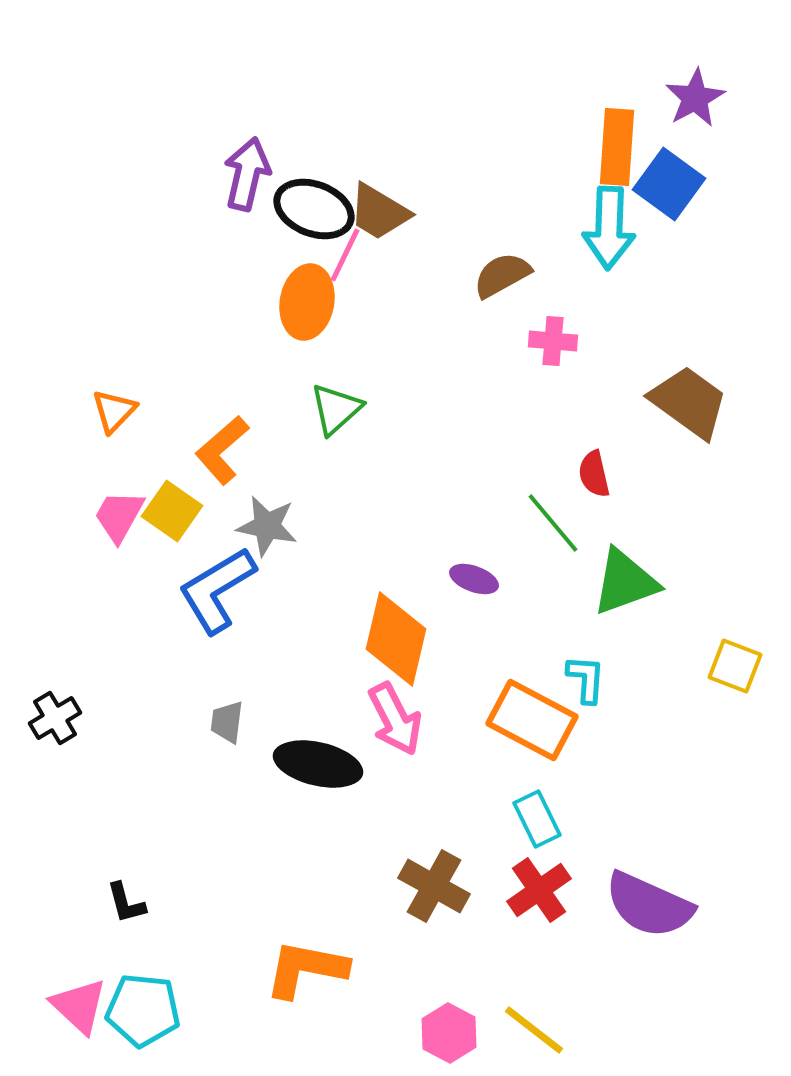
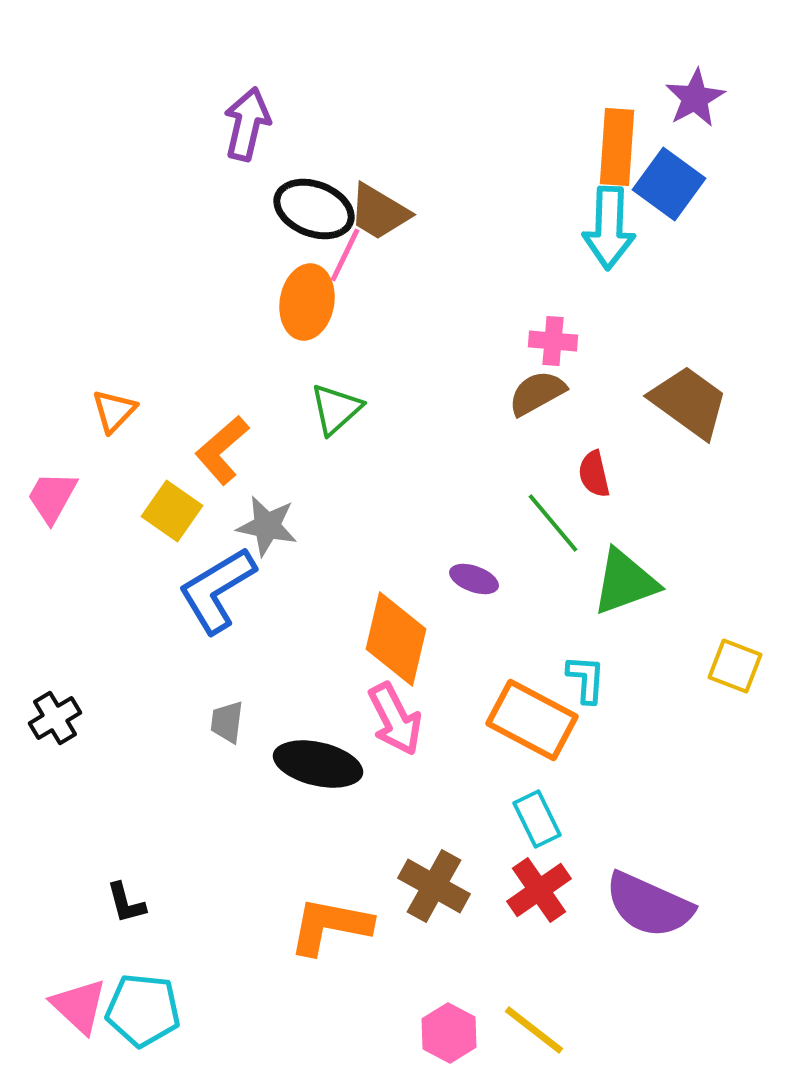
purple arrow at (247, 174): moved 50 px up
brown semicircle at (502, 275): moved 35 px right, 118 px down
pink trapezoid at (119, 516): moved 67 px left, 19 px up
orange L-shape at (306, 969): moved 24 px right, 43 px up
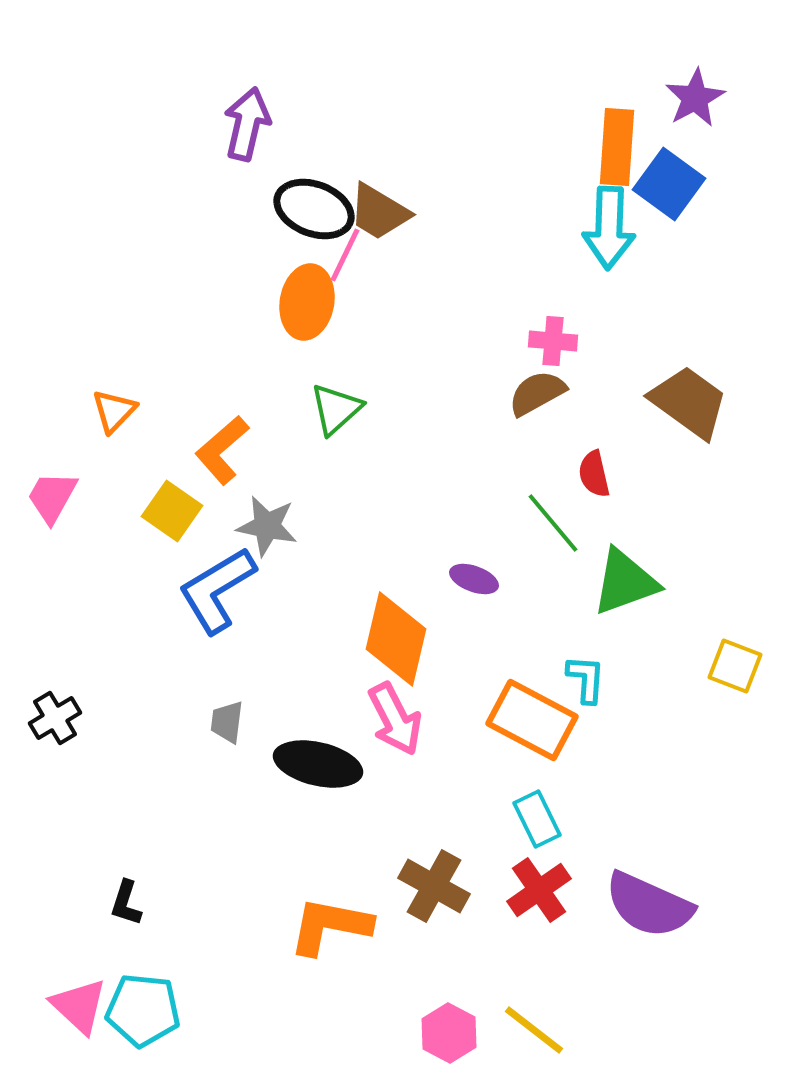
black L-shape at (126, 903): rotated 33 degrees clockwise
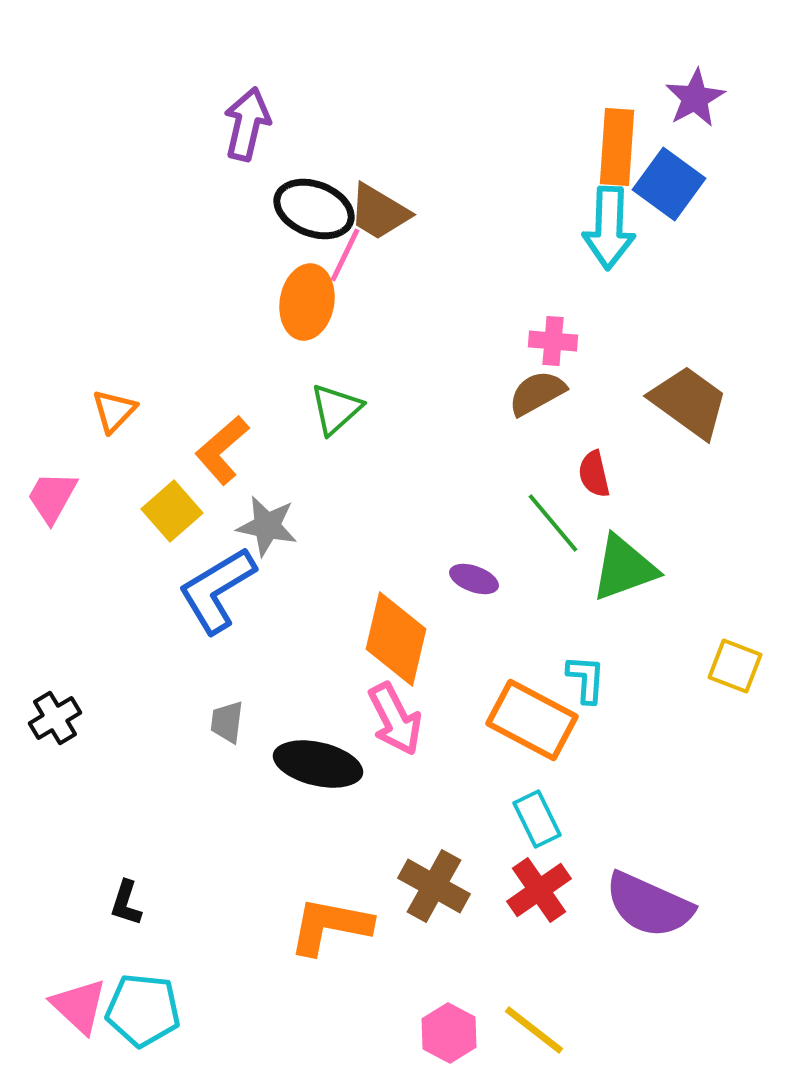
yellow square at (172, 511): rotated 14 degrees clockwise
green triangle at (625, 582): moved 1 px left, 14 px up
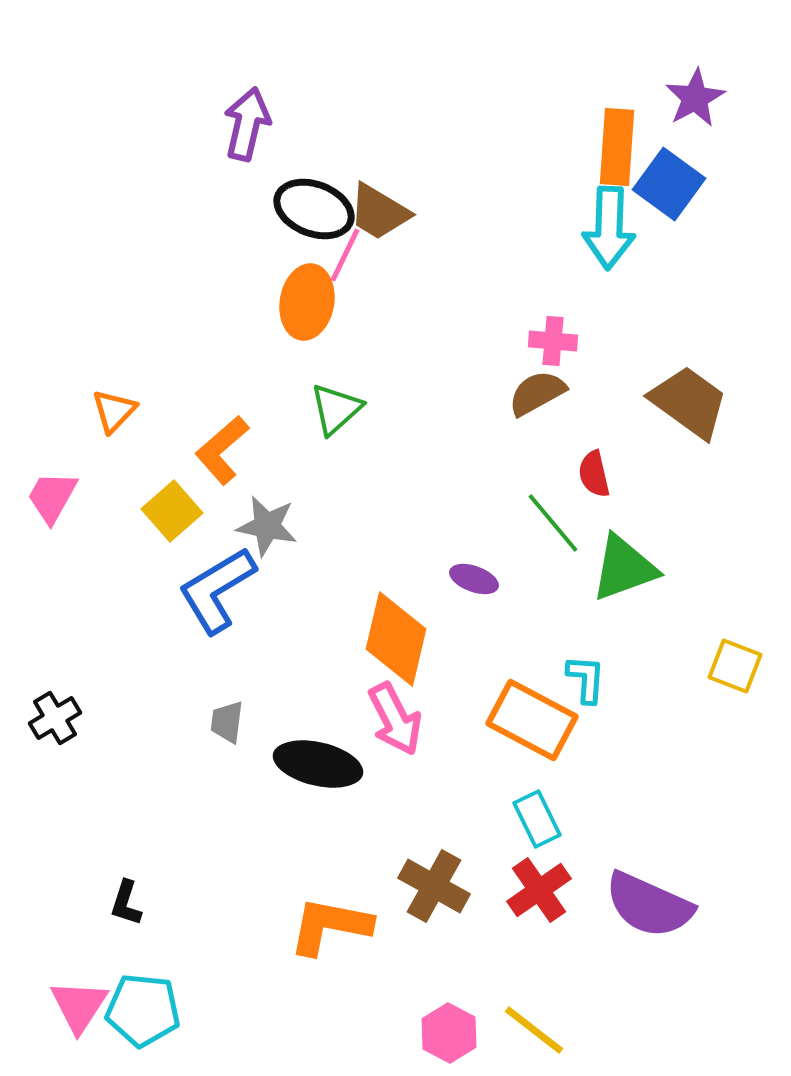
pink triangle at (79, 1006): rotated 20 degrees clockwise
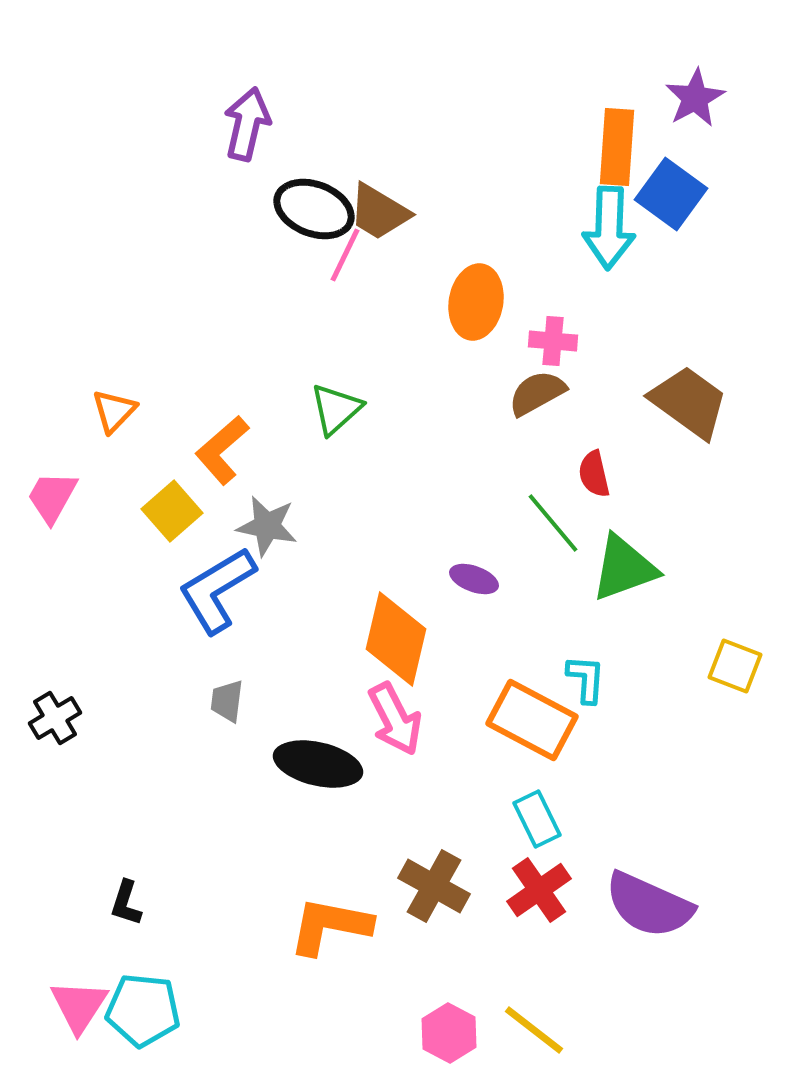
blue square at (669, 184): moved 2 px right, 10 px down
orange ellipse at (307, 302): moved 169 px right
gray trapezoid at (227, 722): moved 21 px up
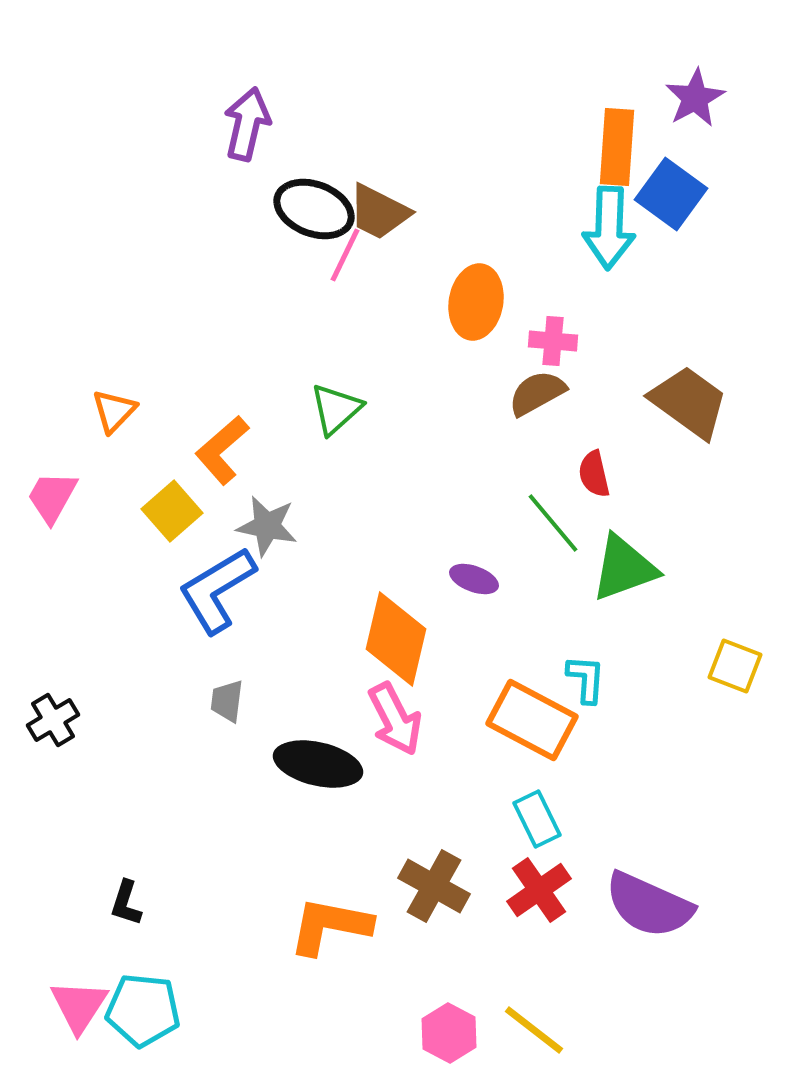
brown trapezoid at (379, 212): rotated 4 degrees counterclockwise
black cross at (55, 718): moved 2 px left, 2 px down
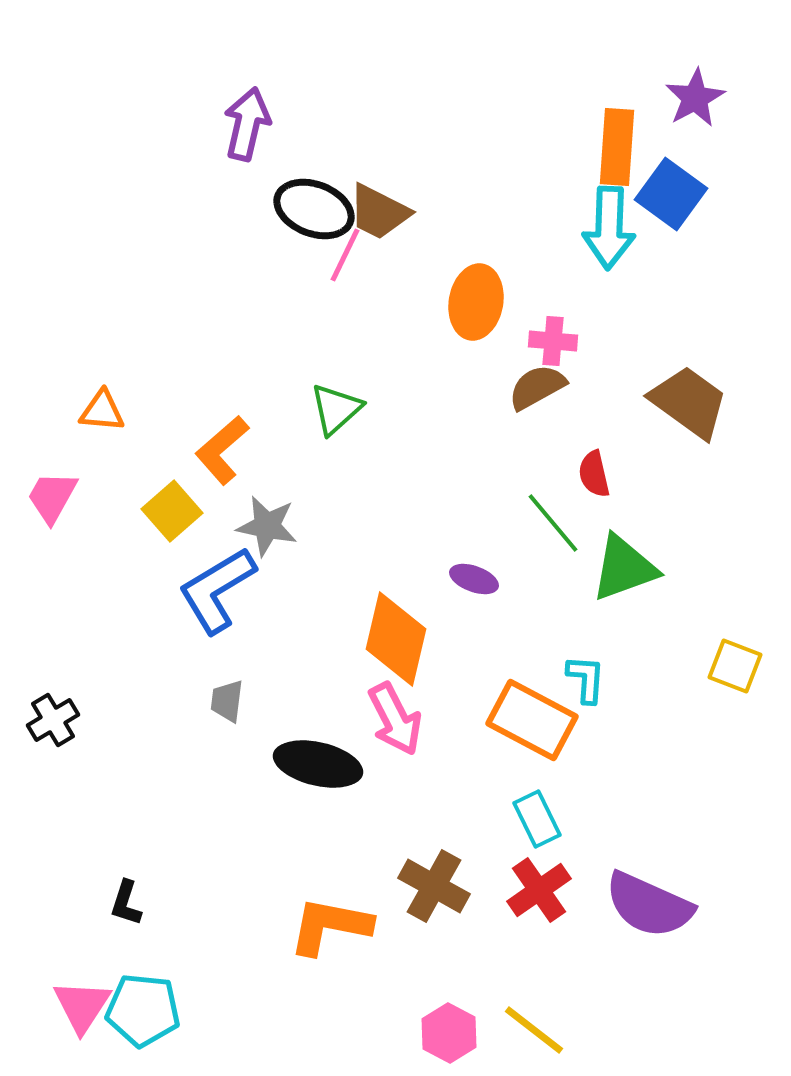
brown semicircle at (537, 393): moved 6 px up
orange triangle at (114, 411): moved 12 px left; rotated 51 degrees clockwise
pink triangle at (79, 1006): moved 3 px right
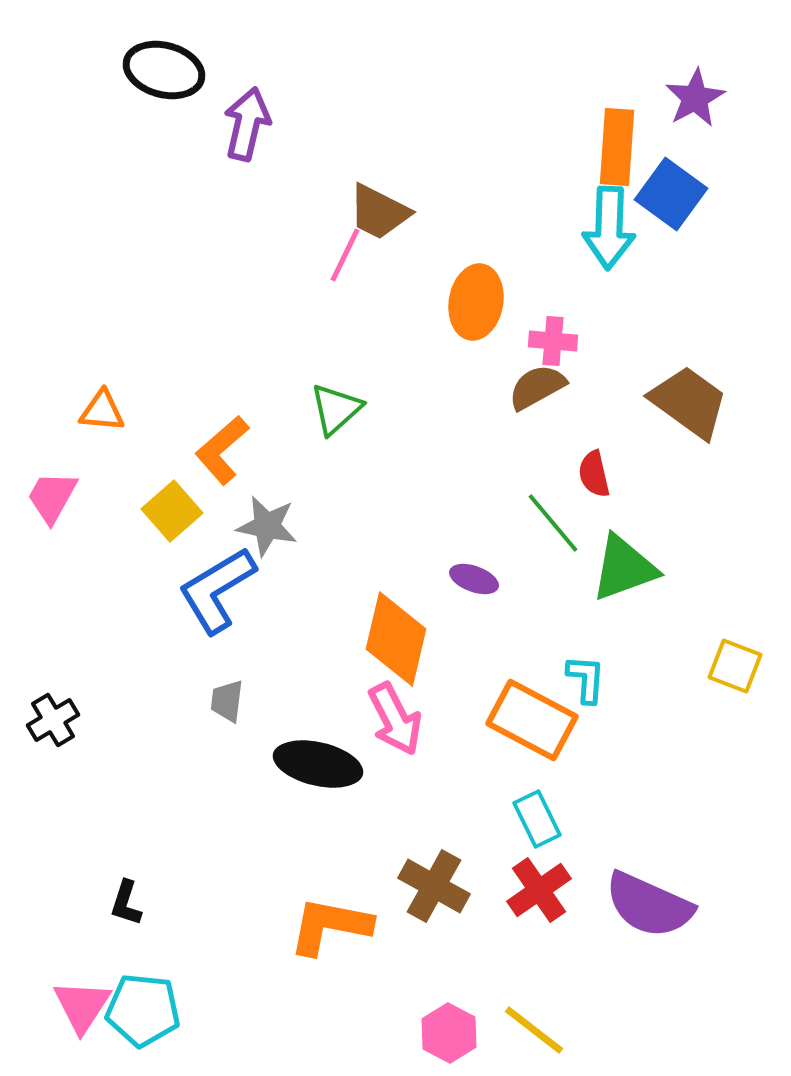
black ellipse at (314, 209): moved 150 px left, 139 px up; rotated 6 degrees counterclockwise
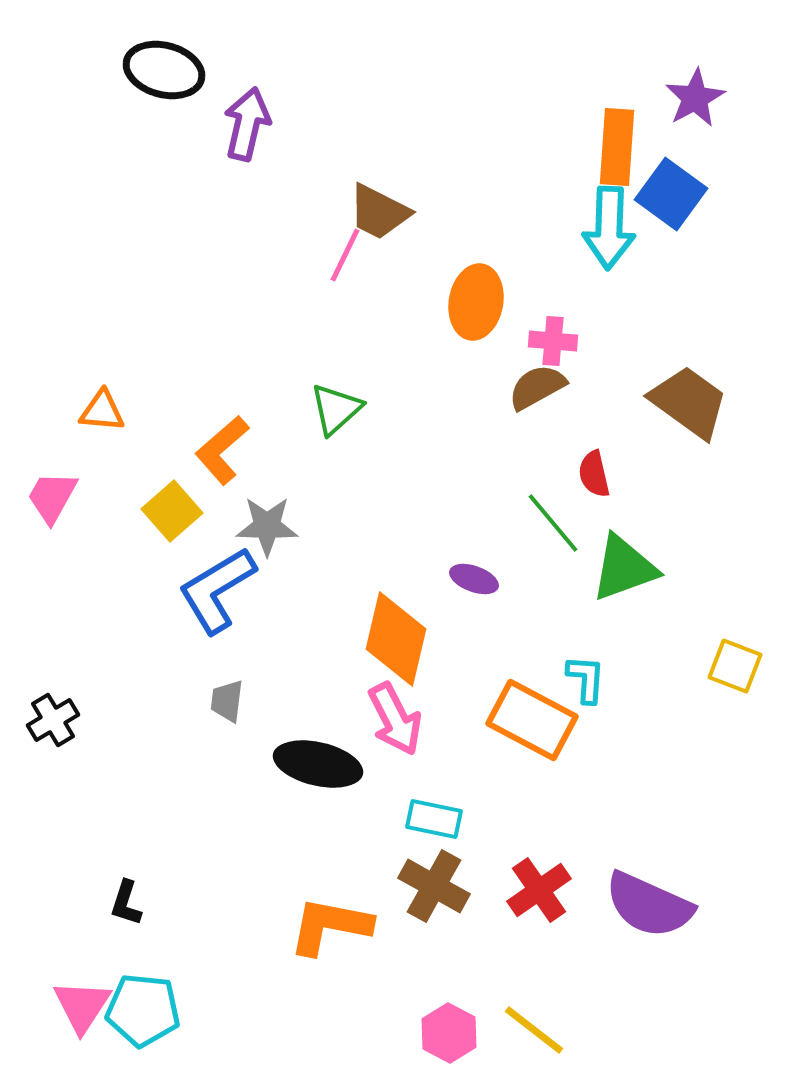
gray star at (267, 526): rotated 10 degrees counterclockwise
cyan rectangle at (537, 819): moved 103 px left; rotated 52 degrees counterclockwise
